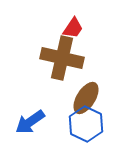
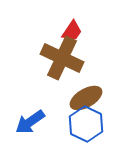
red trapezoid: moved 1 px left, 3 px down
brown cross: rotated 12 degrees clockwise
brown ellipse: rotated 28 degrees clockwise
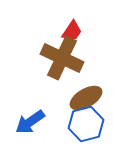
blue hexagon: rotated 20 degrees clockwise
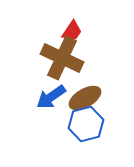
brown ellipse: moved 1 px left
blue arrow: moved 21 px right, 25 px up
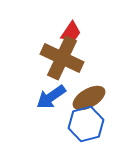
red trapezoid: moved 1 px left, 1 px down
brown ellipse: moved 4 px right
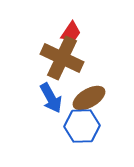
blue arrow: moved 1 px down; rotated 84 degrees counterclockwise
blue hexagon: moved 4 px left, 2 px down; rotated 12 degrees clockwise
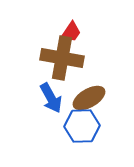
brown cross: rotated 15 degrees counterclockwise
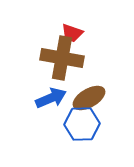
red trapezoid: moved 1 px right, 1 px down; rotated 75 degrees clockwise
blue arrow: rotated 84 degrees counterclockwise
blue hexagon: moved 2 px up
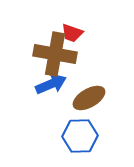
brown cross: moved 7 px left, 4 px up
blue arrow: moved 14 px up
blue hexagon: moved 2 px left, 12 px down
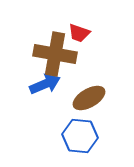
red trapezoid: moved 7 px right
blue arrow: moved 6 px left
blue hexagon: rotated 8 degrees clockwise
